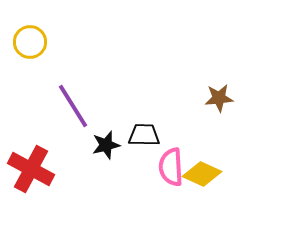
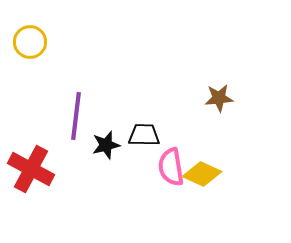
purple line: moved 3 px right, 10 px down; rotated 39 degrees clockwise
pink semicircle: rotated 6 degrees counterclockwise
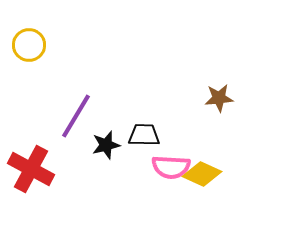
yellow circle: moved 1 px left, 3 px down
purple line: rotated 24 degrees clockwise
pink semicircle: rotated 78 degrees counterclockwise
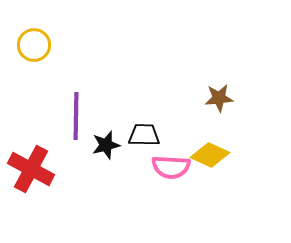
yellow circle: moved 5 px right
purple line: rotated 30 degrees counterclockwise
yellow diamond: moved 8 px right, 19 px up
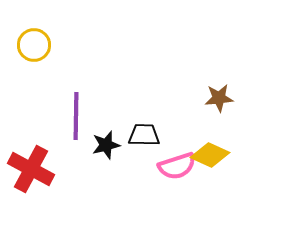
pink semicircle: moved 6 px right, 1 px up; rotated 21 degrees counterclockwise
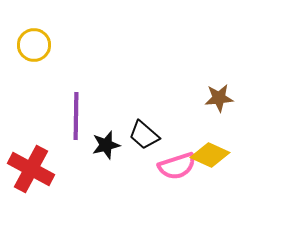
black trapezoid: rotated 140 degrees counterclockwise
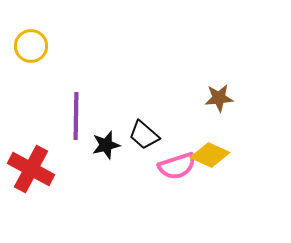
yellow circle: moved 3 px left, 1 px down
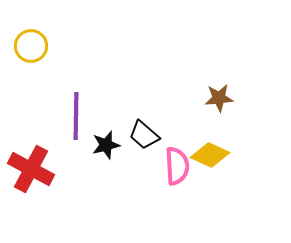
pink semicircle: rotated 75 degrees counterclockwise
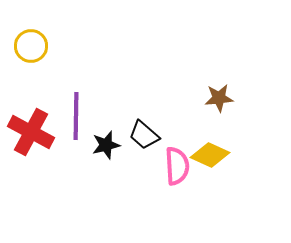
red cross: moved 37 px up
